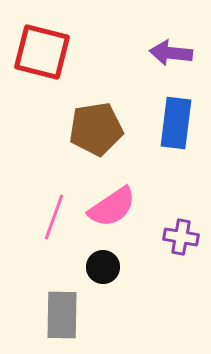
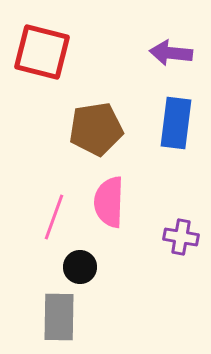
pink semicircle: moved 3 px left, 5 px up; rotated 126 degrees clockwise
black circle: moved 23 px left
gray rectangle: moved 3 px left, 2 px down
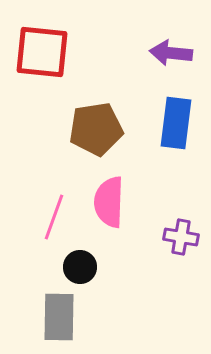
red square: rotated 8 degrees counterclockwise
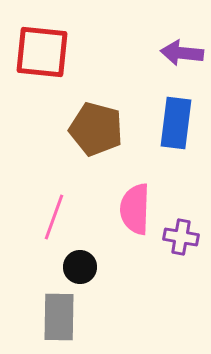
purple arrow: moved 11 px right
brown pentagon: rotated 24 degrees clockwise
pink semicircle: moved 26 px right, 7 px down
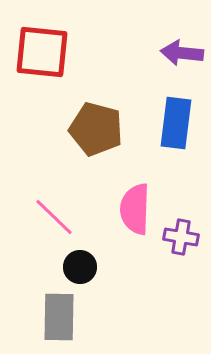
pink line: rotated 66 degrees counterclockwise
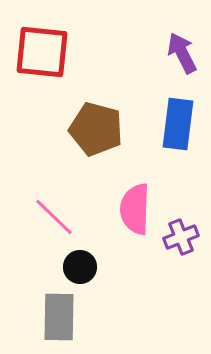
purple arrow: rotated 57 degrees clockwise
blue rectangle: moved 2 px right, 1 px down
purple cross: rotated 32 degrees counterclockwise
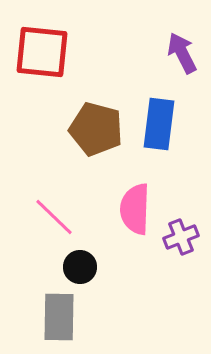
blue rectangle: moved 19 px left
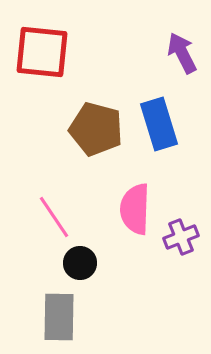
blue rectangle: rotated 24 degrees counterclockwise
pink line: rotated 12 degrees clockwise
black circle: moved 4 px up
